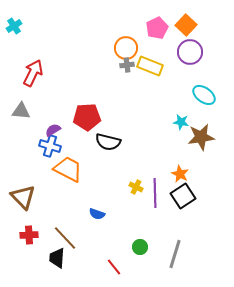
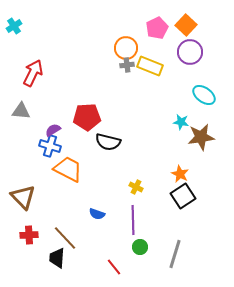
purple line: moved 22 px left, 27 px down
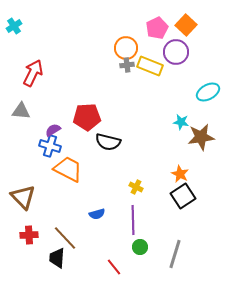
purple circle: moved 14 px left
cyan ellipse: moved 4 px right, 3 px up; rotated 65 degrees counterclockwise
blue semicircle: rotated 35 degrees counterclockwise
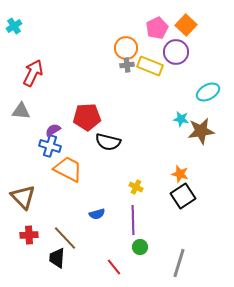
cyan star: moved 3 px up
brown star: moved 6 px up
orange star: rotated 12 degrees counterclockwise
gray line: moved 4 px right, 9 px down
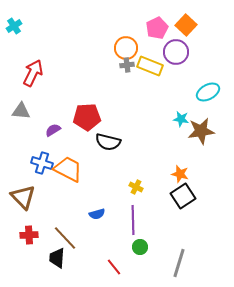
blue cross: moved 8 px left, 17 px down
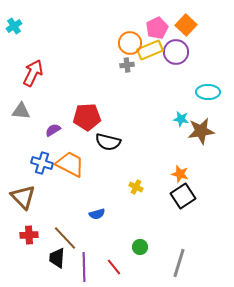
orange circle: moved 4 px right, 5 px up
yellow rectangle: moved 16 px up; rotated 45 degrees counterclockwise
cyan ellipse: rotated 30 degrees clockwise
orange trapezoid: moved 2 px right, 5 px up
purple line: moved 49 px left, 47 px down
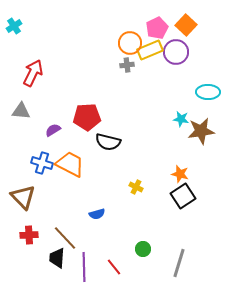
green circle: moved 3 px right, 2 px down
